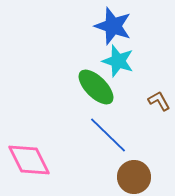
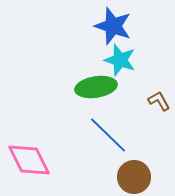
cyan star: moved 2 px right, 1 px up
green ellipse: rotated 54 degrees counterclockwise
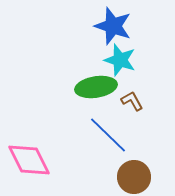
brown L-shape: moved 27 px left
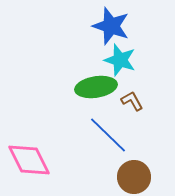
blue star: moved 2 px left
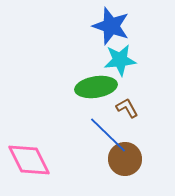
cyan star: rotated 24 degrees counterclockwise
brown L-shape: moved 5 px left, 7 px down
brown circle: moved 9 px left, 18 px up
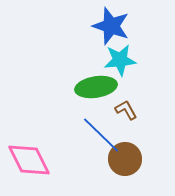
brown L-shape: moved 1 px left, 2 px down
blue line: moved 7 px left
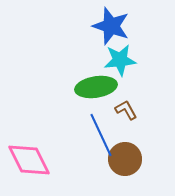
blue line: rotated 21 degrees clockwise
